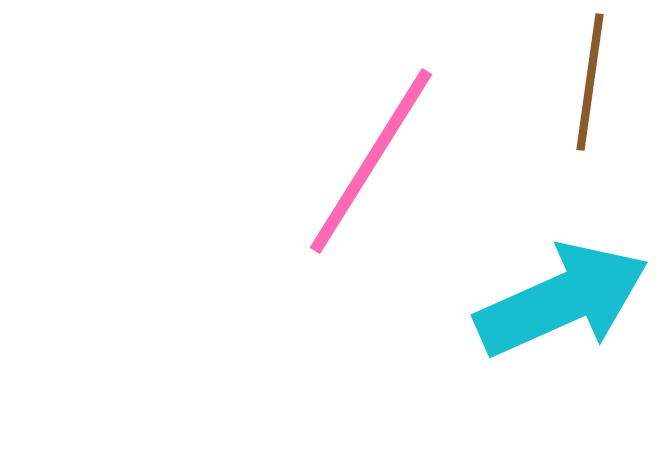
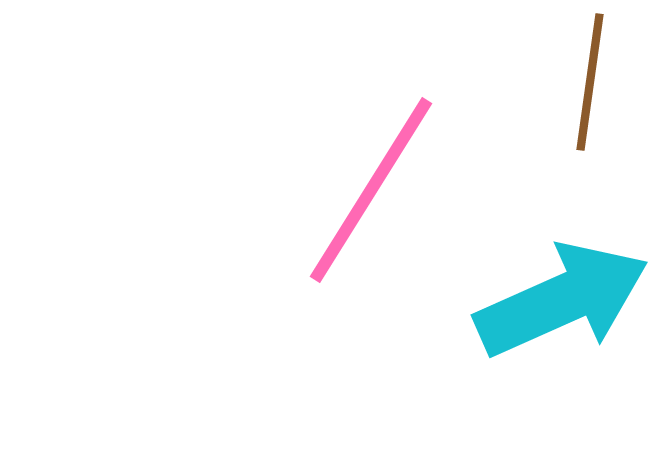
pink line: moved 29 px down
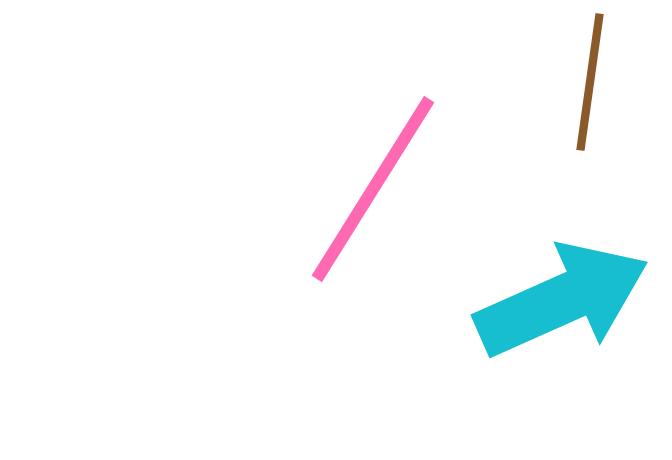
pink line: moved 2 px right, 1 px up
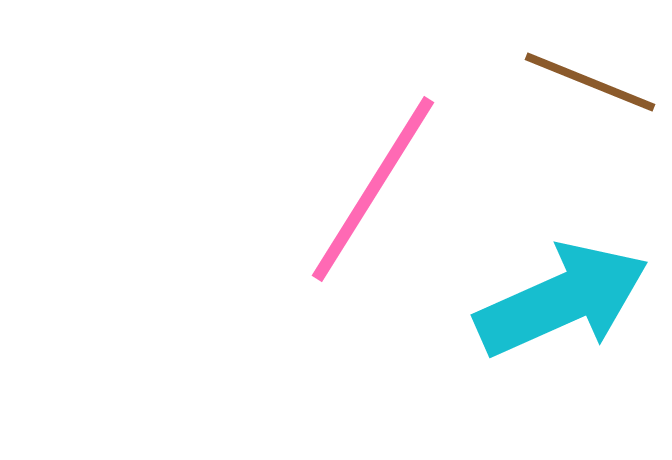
brown line: rotated 76 degrees counterclockwise
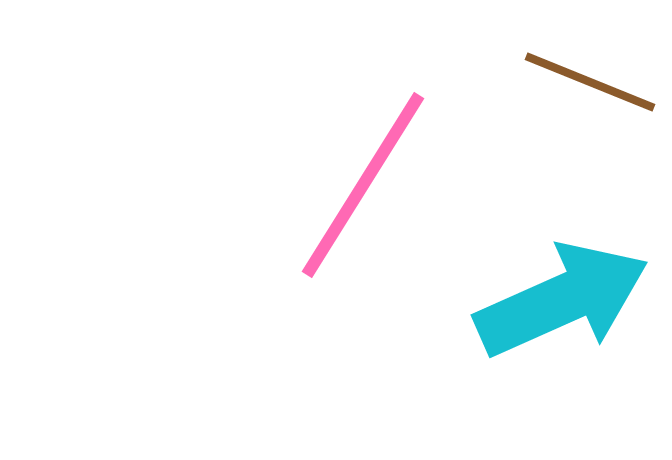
pink line: moved 10 px left, 4 px up
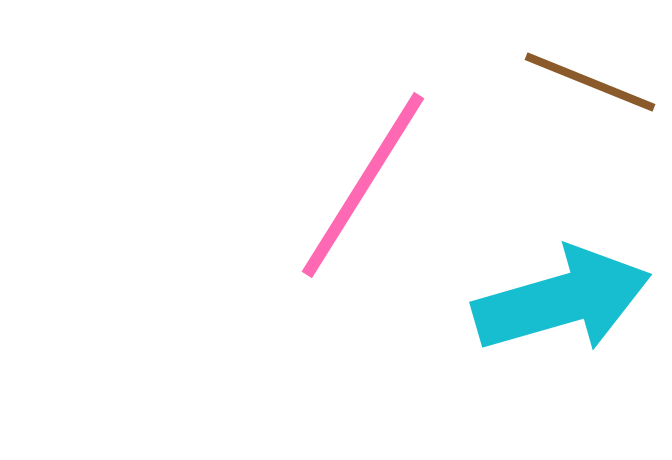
cyan arrow: rotated 8 degrees clockwise
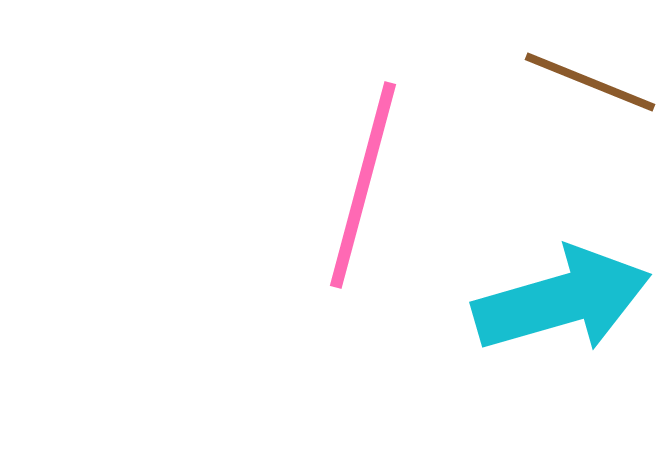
pink line: rotated 17 degrees counterclockwise
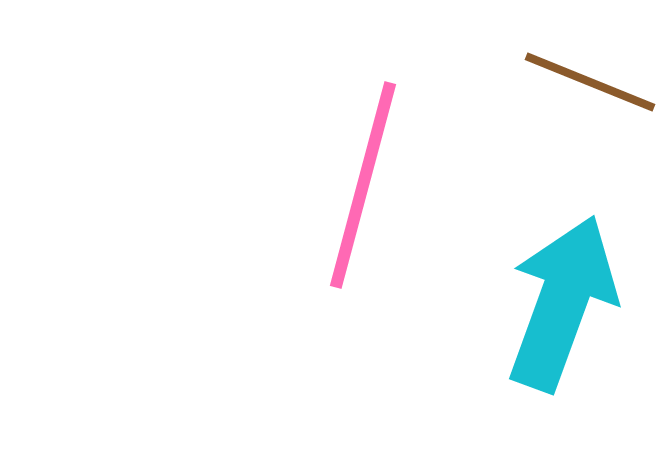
cyan arrow: moved 3 px down; rotated 54 degrees counterclockwise
